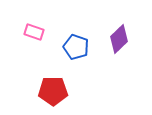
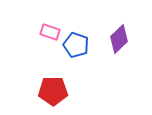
pink rectangle: moved 16 px right
blue pentagon: moved 2 px up
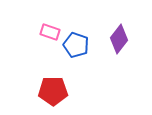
purple diamond: rotated 8 degrees counterclockwise
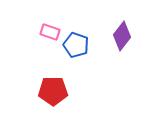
purple diamond: moved 3 px right, 3 px up
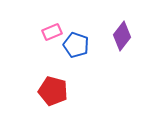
pink rectangle: moved 2 px right; rotated 42 degrees counterclockwise
red pentagon: rotated 16 degrees clockwise
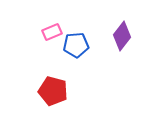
blue pentagon: rotated 25 degrees counterclockwise
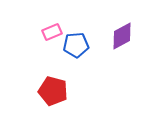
purple diamond: rotated 24 degrees clockwise
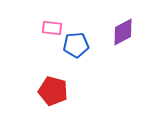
pink rectangle: moved 4 px up; rotated 30 degrees clockwise
purple diamond: moved 1 px right, 4 px up
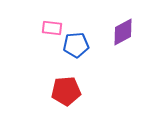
red pentagon: moved 13 px right; rotated 20 degrees counterclockwise
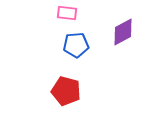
pink rectangle: moved 15 px right, 15 px up
red pentagon: rotated 20 degrees clockwise
